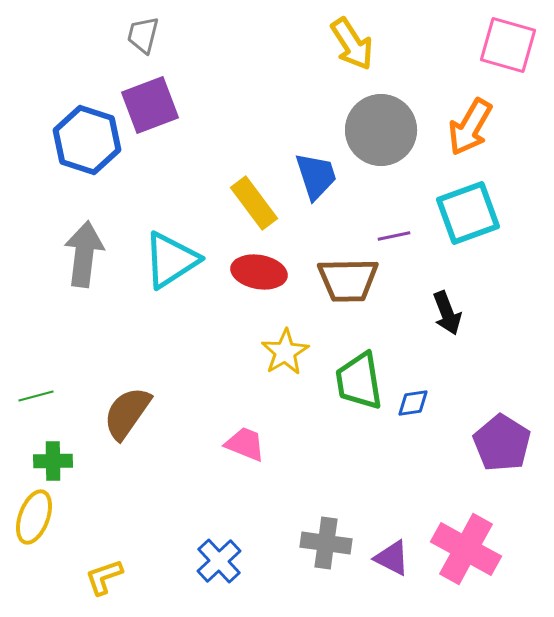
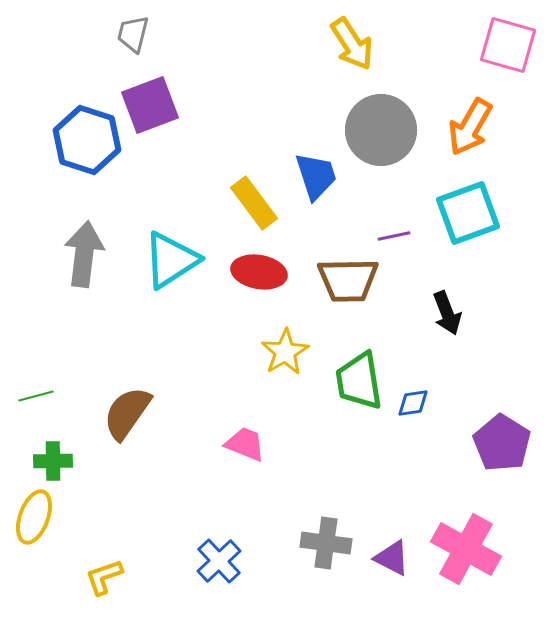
gray trapezoid: moved 10 px left, 1 px up
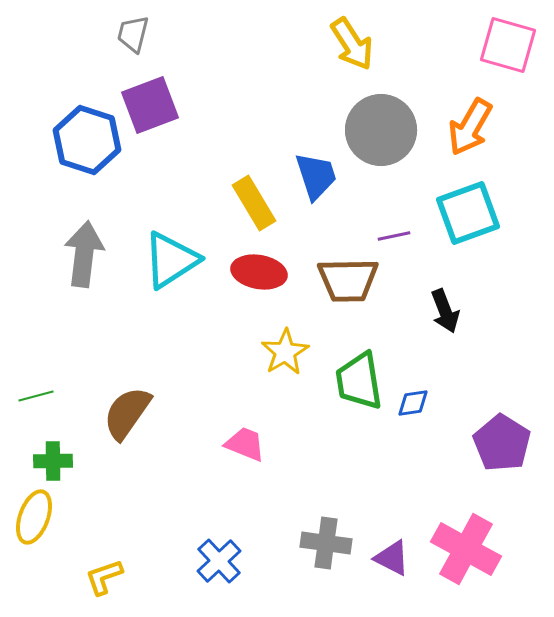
yellow rectangle: rotated 6 degrees clockwise
black arrow: moved 2 px left, 2 px up
